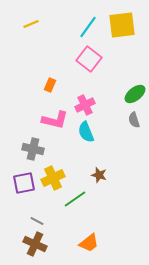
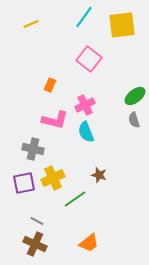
cyan line: moved 4 px left, 10 px up
green ellipse: moved 2 px down
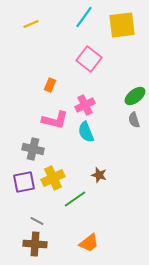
purple square: moved 1 px up
brown cross: rotated 20 degrees counterclockwise
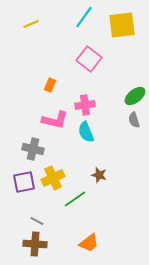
pink cross: rotated 18 degrees clockwise
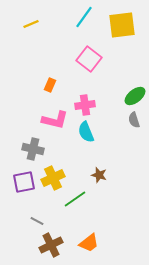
brown cross: moved 16 px right, 1 px down; rotated 30 degrees counterclockwise
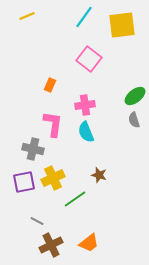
yellow line: moved 4 px left, 8 px up
pink L-shape: moved 2 px left, 4 px down; rotated 96 degrees counterclockwise
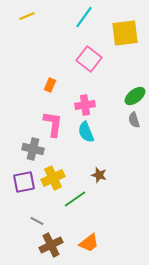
yellow square: moved 3 px right, 8 px down
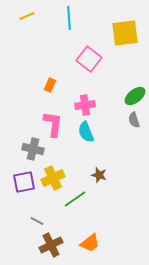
cyan line: moved 15 px left, 1 px down; rotated 40 degrees counterclockwise
orange trapezoid: moved 1 px right
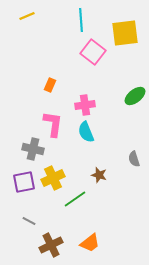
cyan line: moved 12 px right, 2 px down
pink square: moved 4 px right, 7 px up
gray semicircle: moved 39 px down
gray line: moved 8 px left
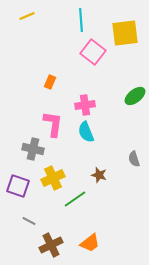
orange rectangle: moved 3 px up
purple square: moved 6 px left, 4 px down; rotated 30 degrees clockwise
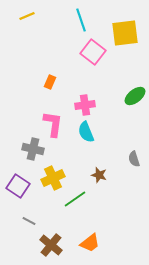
cyan line: rotated 15 degrees counterclockwise
purple square: rotated 15 degrees clockwise
brown cross: rotated 25 degrees counterclockwise
